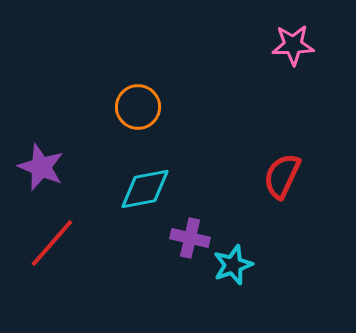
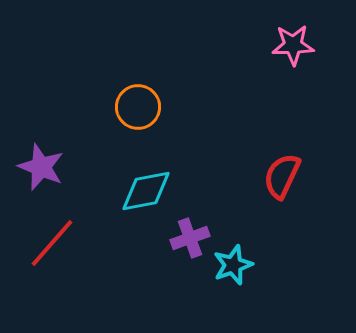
cyan diamond: moved 1 px right, 2 px down
purple cross: rotated 33 degrees counterclockwise
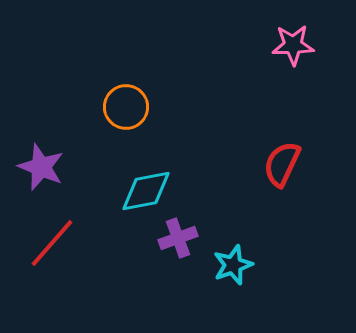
orange circle: moved 12 px left
red semicircle: moved 12 px up
purple cross: moved 12 px left
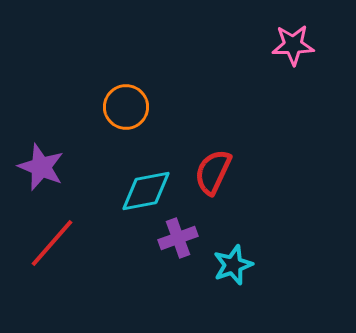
red semicircle: moved 69 px left, 8 px down
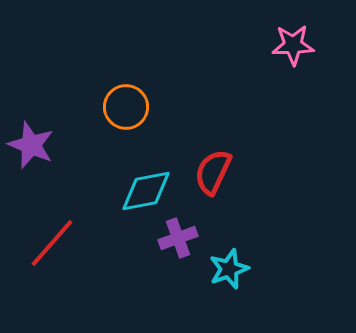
purple star: moved 10 px left, 22 px up
cyan star: moved 4 px left, 4 px down
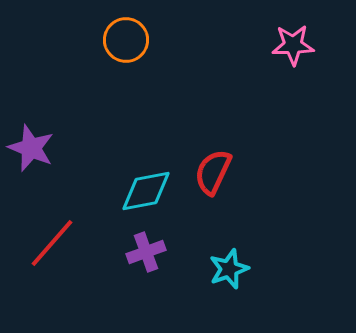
orange circle: moved 67 px up
purple star: moved 3 px down
purple cross: moved 32 px left, 14 px down
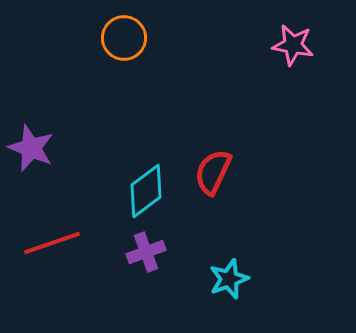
orange circle: moved 2 px left, 2 px up
pink star: rotated 12 degrees clockwise
cyan diamond: rotated 26 degrees counterclockwise
red line: rotated 30 degrees clockwise
cyan star: moved 10 px down
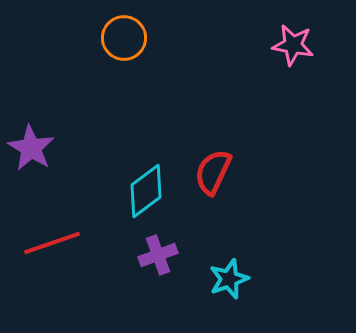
purple star: rotated 9 degrees clockwise
purple cross: moved 12 px right, 3 px down
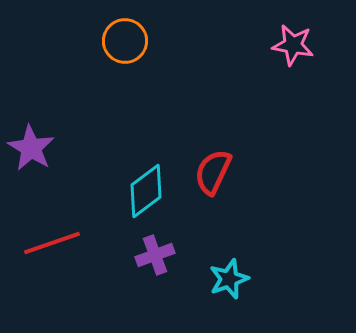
orange circle: moved 1 px right, 3 px down
purple cross: moved 3 px left
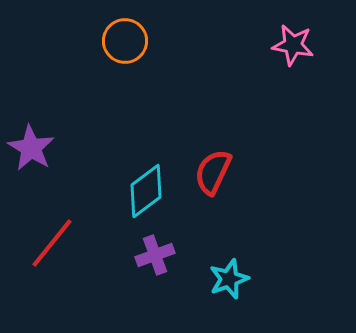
red line: rotated 32 degrees counterclockwise
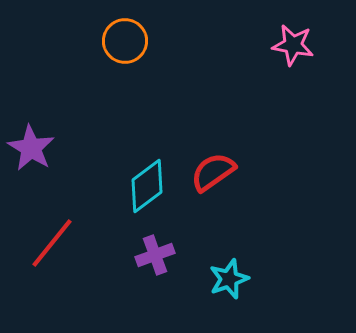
red semicircle: rotated 30 degrees clockwise
cyan diamond: moved 1 px right, 5 px up
